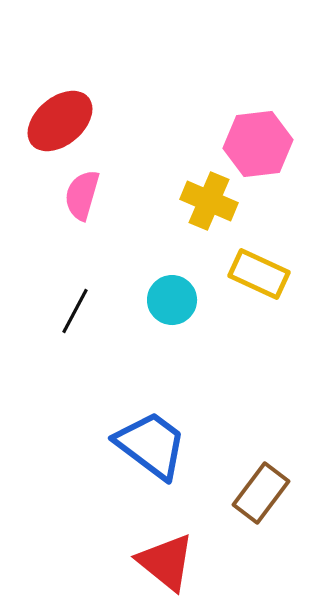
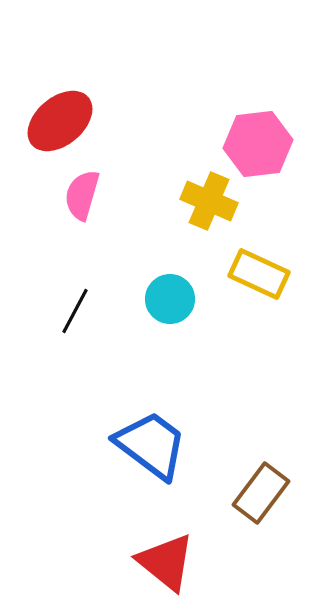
cyan circle: moved 2 px left, 1 px up
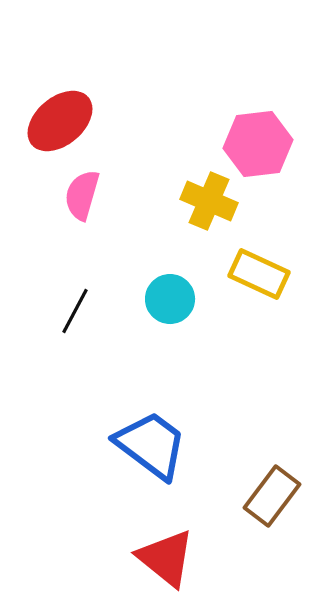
brown rectangle: moved 11 px right, 3 px down
red triangle: moved 4 px up
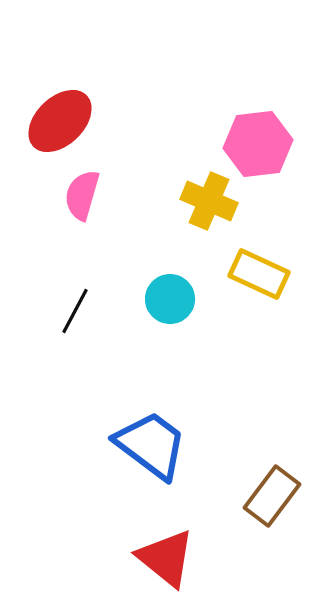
red ellipse: rotated 4 degrees counterclockwise
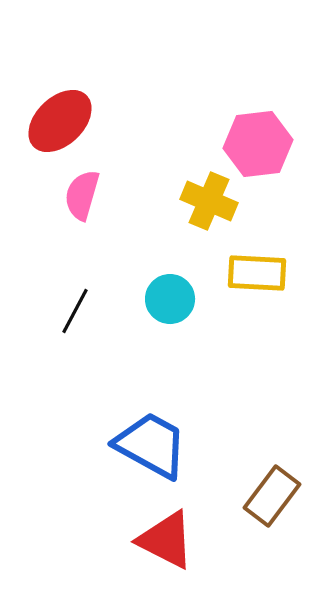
yellow rectangle: moved 2 px left, 1 px up; rotated 22 degrees counterclockwise
blue trapezoid: rotated 8 degrees counterclockwise
red triangle: moved 18 px up; rotated 12 degrees counterclockwise
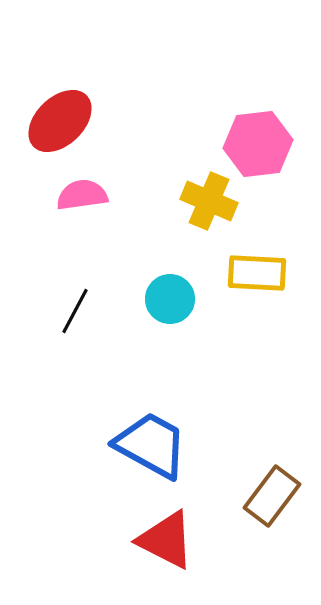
pink semicircle: rotated 66 degrees clockwise
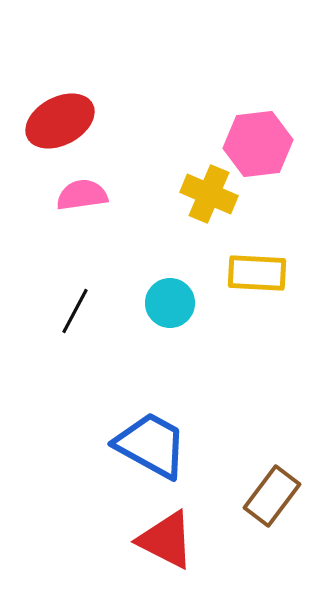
red ellipse: rotated 16 degrees clockwise
yellow cross: moved 7 px up
cyan circle: moved 4 px down
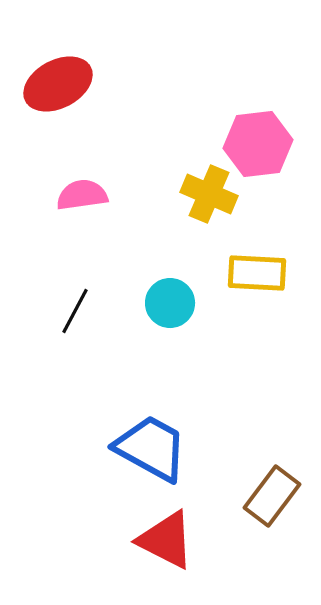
red ellipse: moved 2 px left, 37 px up
blue trapezoid: moved 3 px down
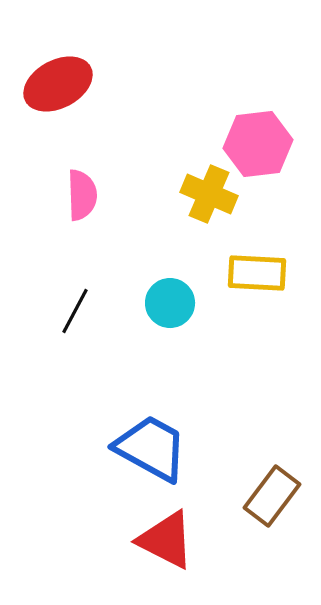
pink semicircle: rotated 96 degrees clockwise
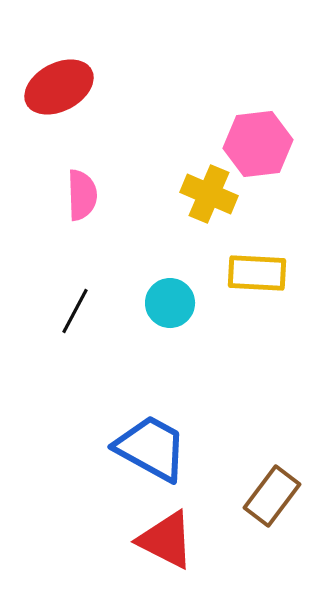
red ellipse: moved 1 px right, 3 px down
